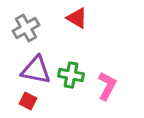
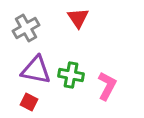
red triangle: moved 1 px right; rotated 25 degrees clockwise
red square: moved 1 px right, 1 px down
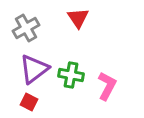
purple triangle: moved 2 px left, 1 px up; rotated 48 degrees counterclockwise
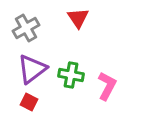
purple triangle: moved 2 px left
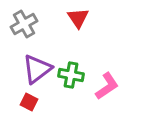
gray cross: moved 2 px left, 4 px up
purple triangle: moved 5 px right
pink L-shape: rotated 28 degrees clockwise
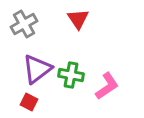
red triangle: moved 1 px down
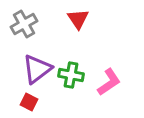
pink L-shape: moved 2 px right, 4 px up
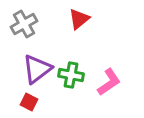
red triangle: moved 1 px right; rotated 25 degrees clockwise
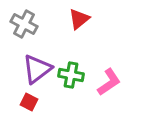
gray cross: rotated 32 degrees counterclockwise
